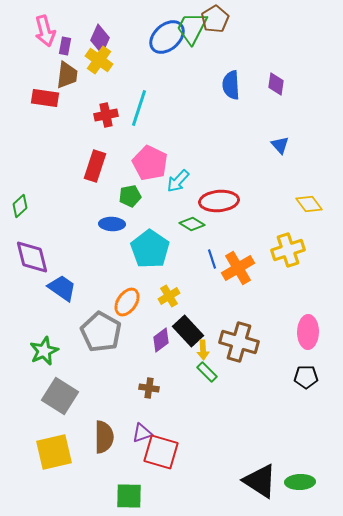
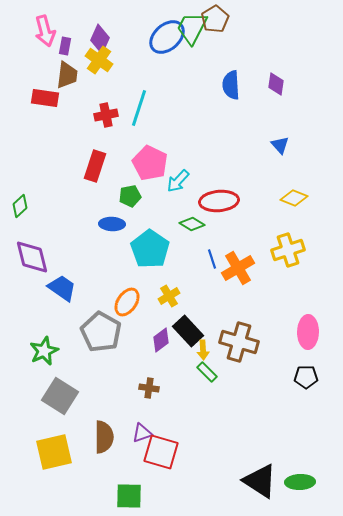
yellow diamond at (309, 204): moved 15 px left, 6 px up; rotated 32 degrees counterclockwise
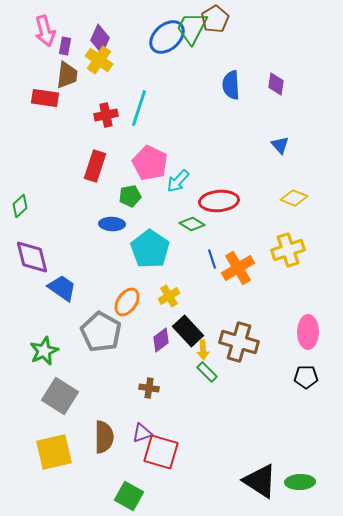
green square at (129, 496): rotated 28 degrees clockwise
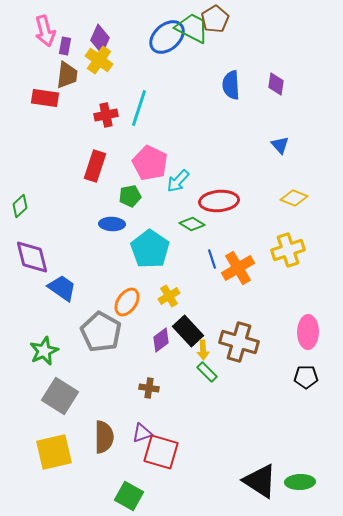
green trapezoid at (192, 28): rotated 90 degrees clockwise
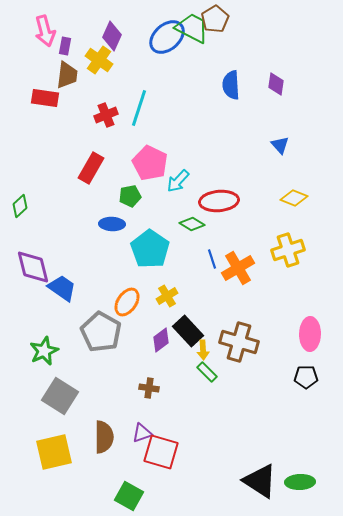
purple diamond at (100, 39): moved 12 px right, 3 px up
red cross at (106, 115): rotated 10 degrees counterclockwise
red rectangle at (95, 166): moved 4 px left, 2 px down; rotated 12 degrees clockwise
purple diamond at (32, 257): moved 1 px right, 10 px down
yellow cross at (169, 296): moved 2 px left
pink ellipse at (308, 332): moved 2 px right, 2 px down
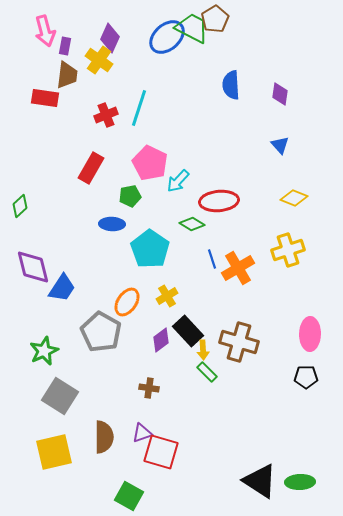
purple diamond at (112, 36): moved 2 px left, 2 px down
purple diamond at (276, 84): moved 4 px right, 10 px down
blue trapezoid at (62, 288): rotated 88 degrees clockwise
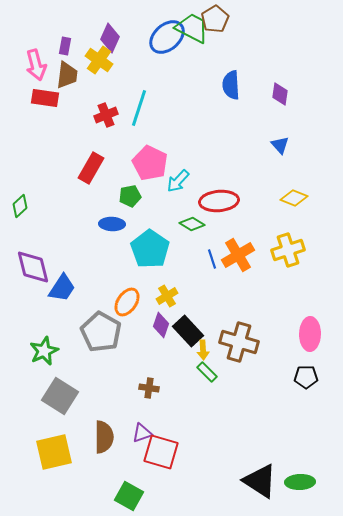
pink arrow at (45, 31): moved 9 px left, 34 px down
orange cross at (238, 268): moved 13 px up
purple diamond at (161, 340): moved 15 px up; rotated 35 degrees counterclockwise
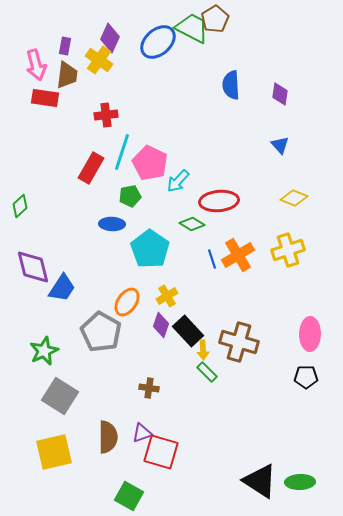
blue ellipse at (167, 37): moved 9 px left, 5 px down
cyan line at (139, 108): moved 17 px left, 44 px down
red cross at (106, 115): rotated 15 degrees clockwise
brown semicircle at (104, 437): moved 4 px right
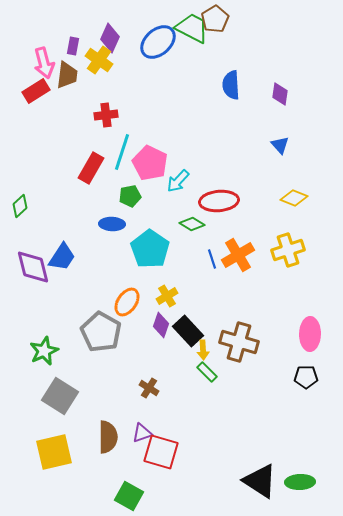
purple rectangle at (65, 46): moved 8 px right
pink arrow at (36, 65): moved 8 px right, 2 px up
red rectangle at (45, 98): moved 9 px left, 7 px up; rotated 40 degrees counterclockwise
blue trapezoid at (62, 288): moved 31 px up
brown cross at (149, 388): rotated 24 degrees clockwise
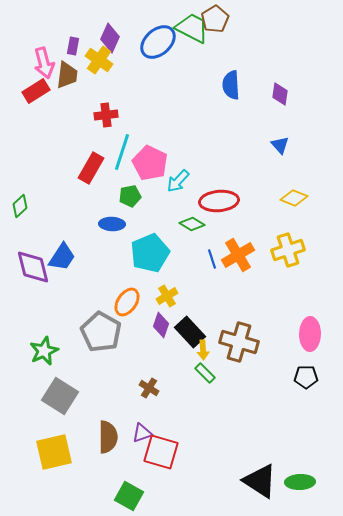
cyan pentagon at (150, 249): moved 4 px down; rotated 15 degrees clockwise
black rectangle at (188, 331): moved 2 px right, 1 px down
green rectangle at (207, 372): moved 2 px left, 1 px down
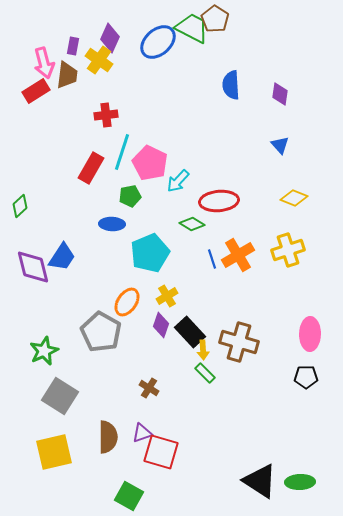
brown pentagon at (215, 19): rotated 8 degrees counterclockwise
